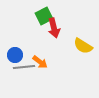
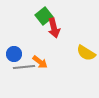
green square: rotated 12 degrees counterclockwise
yellow semicircle: moved 3 px right, 7 px down
blue circle: moved 1 px left, 1 px up
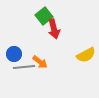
red arrow: moved 1 px down
yellow semicircle: moved 2 px down; rotated 60 degrees counterclockwise
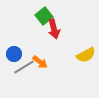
gray line: rotated 25 degrees counterclockwise
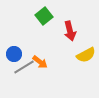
red arrow: moved 16 px right, 2 px down
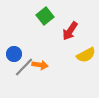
green square: moved 1 px right
red arrow: rotated 48 degrees clockwise
orange arrow: moved 3 px down; rotated 28 degrees counterclockwise
gray line: rotated 15 degrees counterclockwise
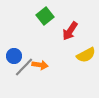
blue circle: moved 2 px down
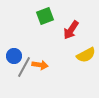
green square: rotated 18 degrees clockwise
red arrow: moved 1 px right, 1 px up
gray line: rotated 15 degrees counterclockwise
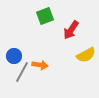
gray line: moved 2 px left, 5 px down
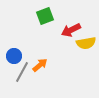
red arrow: rotated 30 degrees clockwise
yellow semicircle: moved 12 px up; rotated 18 degrees clockwise
orange arrow: rotated 49 degrees counterclockwise
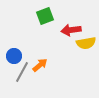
red arrow: rotated 18 degrees clockwise
